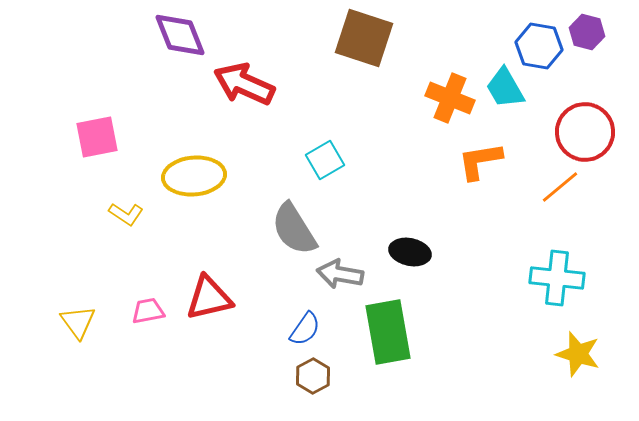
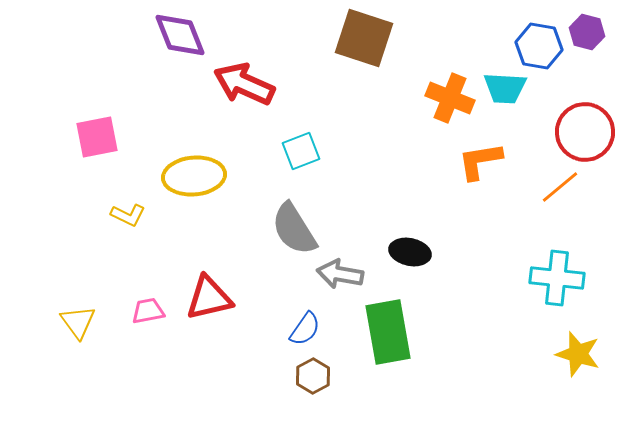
cyan trapezoid: rotated 57 degrees counterclockwise
cyan square: moved 24 px left, 9 px up; rotated 9 degrees clockwise
yellow L-shape: moved 2 px right, 1 px down; rotated 8 degrees counterclockwise
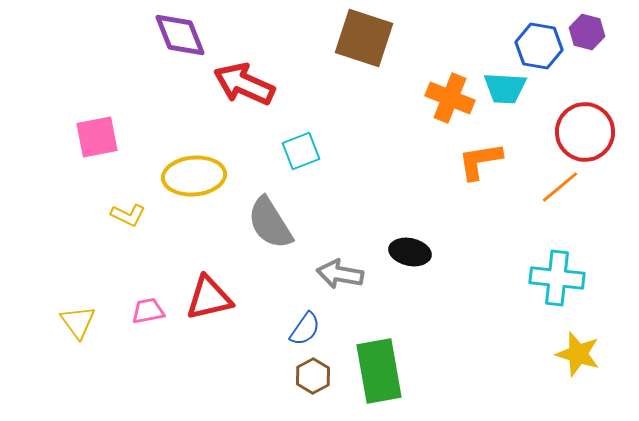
gray semicircle: moved 24 px left, 6 px up
green rectangle: moved 9 px left, 39 px down
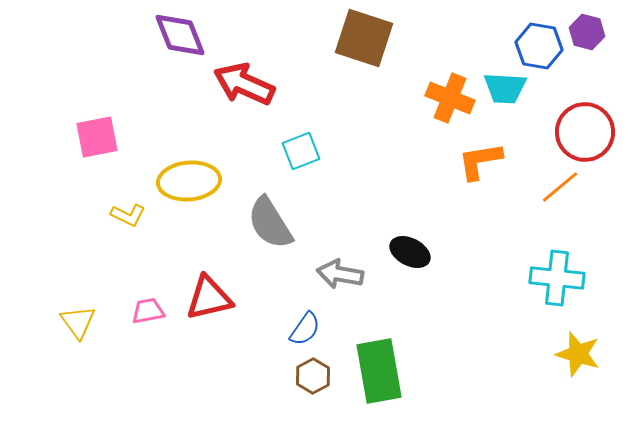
yellow ellipse: moved 5 px left, 5 px down
black ellipse: rotated 15 degrees clockwise
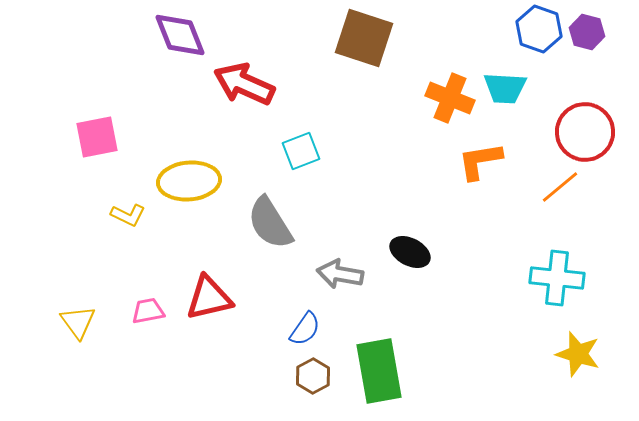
blue hexagon: moved 17 px up; rotated 9 degrees clockwise
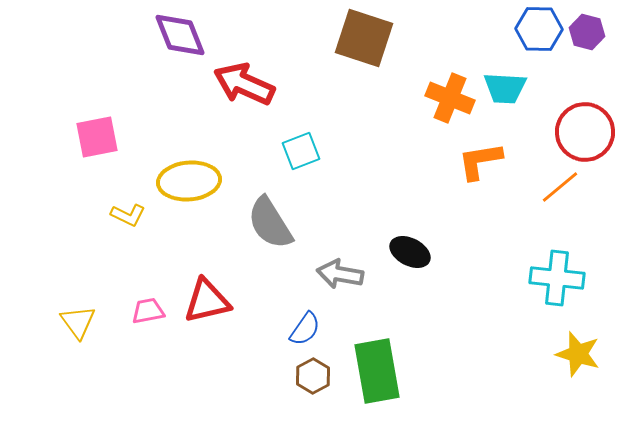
blue hexagon: rotated 18 degrees counterclockwise
red triangle: moved 2 px left, 3 px down
green rectangle: moved 2 px left
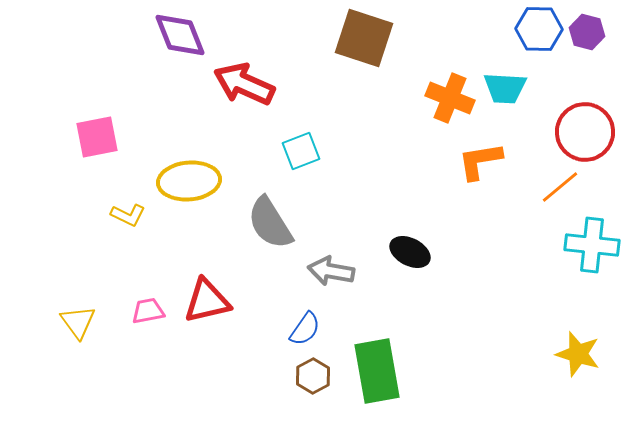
gray arrow: moved 9 px left, 3 px up
cyan cross: moved 35 px right, 33 px up
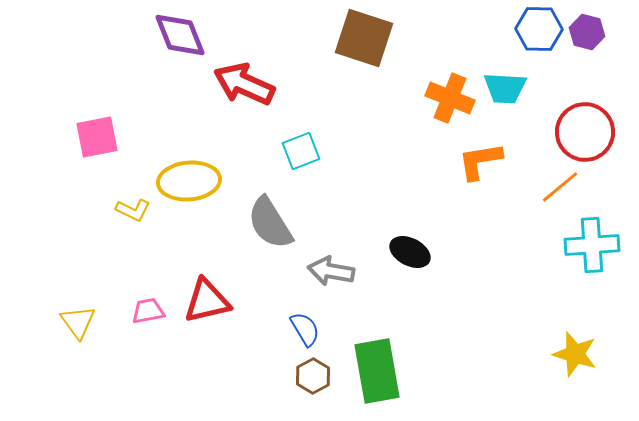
yellow L-shape: moved 5 px right, 5 px up
cyan cross: rotated 10 degrees counterclockwise
blue semicircle: rotated 66 degrees counterclockwise
yellow star: moved 3 px left
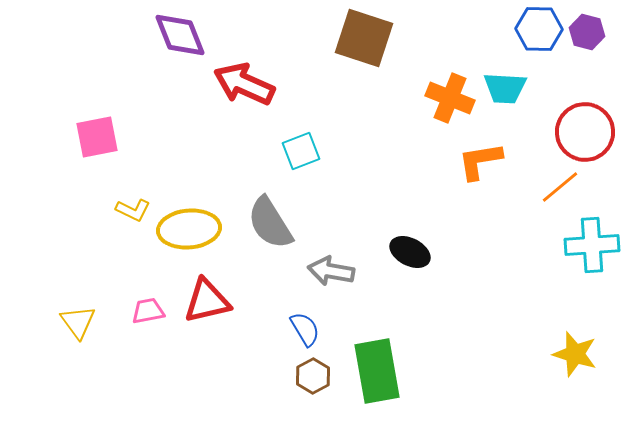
yellow ellipse: moved 48 px down
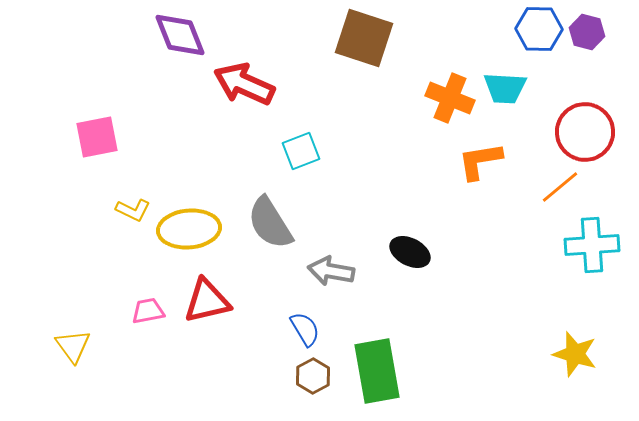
yellow triangle: moved 5 px left, 24 px down
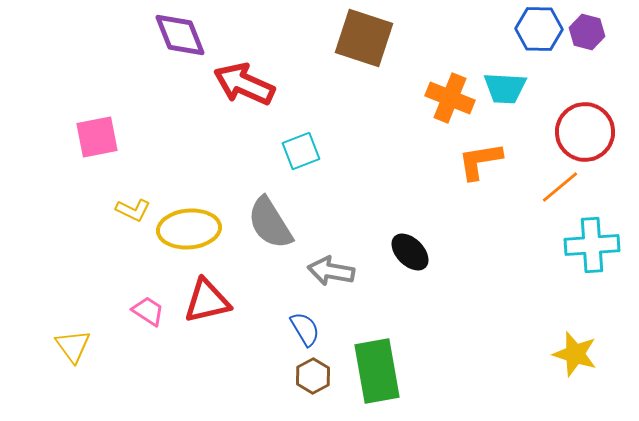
black ellipse: rotated 18 degrees clockwise
pink trapezoid: rotated 44 degrees clockwise
